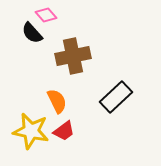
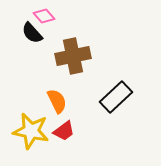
pink diamond: moved 2 px left, 1 px down
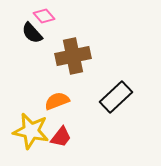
orange semicircle: rotated 85 degrees counterclockwise
red trapezoid: moved 3 px left, 6 px down; rotated 15 degrees counterclockwise
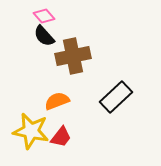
black semicircle: moved 12 px right, 3 px down
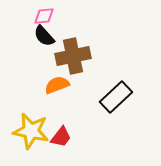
pink diamond: rotated 55 degrees counterclockwise
orange semicircle: moved 16 px up
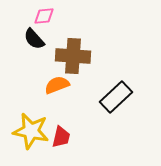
black semicircle: moved 10 px left, 3 px down
brown cross: rotated 16 degrees clockwise
red trapezoid: rotated 25 degrees counterclockwise
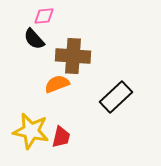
orange semicircle: moved 1 px up
